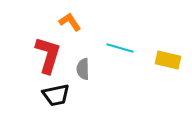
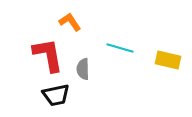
red L-shape: rotated 27 degrees counterclockwise
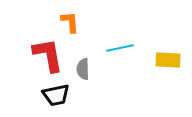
orange L-shape: rotated 30 degrees clockwise
cyan line: rotated 28 degrees counterclockwise
yellow rectangle: rotated 10 degrees counterclockwise
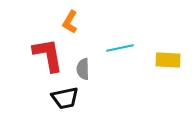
orange L-shape: rotated 145 degrees counterclockwise
black trapezoid: moved 9 px right, 3 px down
